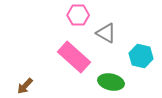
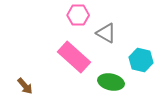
cyan hexagon: moved 4 px down
brown arrow: rotated 84 degrees counterclockwise
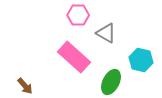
green ellipse: rotated 75 degrees counterclockwise
